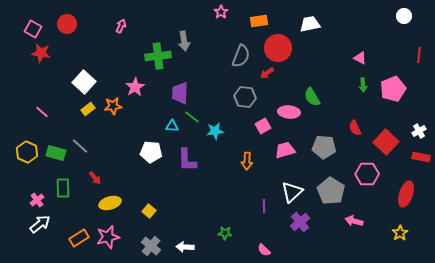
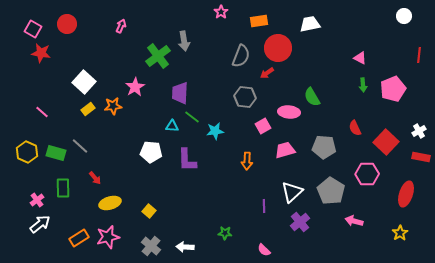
green cross at (158, 56): rotated 30 degrees counterclockwise
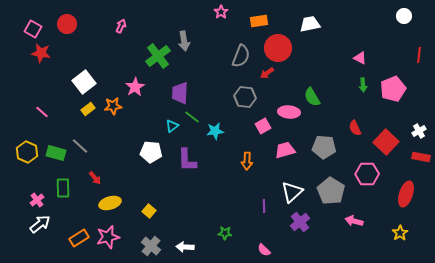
white square at (84, 82): rotated 10 degrees clockwise
cyan triangle at (172, 126): rotated 40 degrees counterclockwise
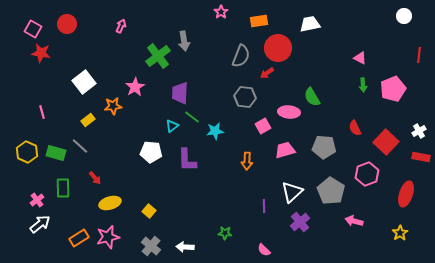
yellow rectangle at (88, 109): moved 11 px down
pink line at (42, 112): rotated 32 degrees clockwise
pink hexagon at (367, 174): rotated 20 degrees counterclockwise
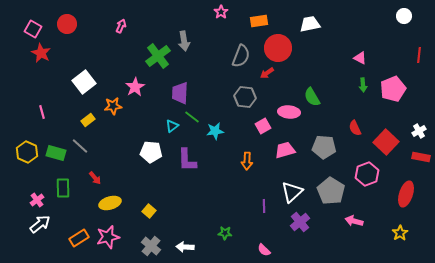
red star at (41, 53): rotated 18 degrees clockwise
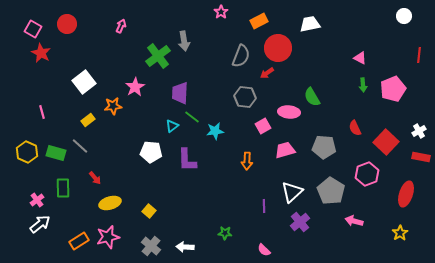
orange rectangle at (259, 21): rotated 18 degrees counterclockwise
orange rectangle at (79, 238): moved 3 px down
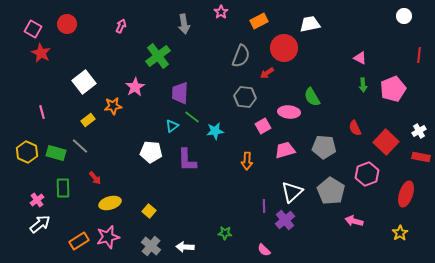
gray arrow at (184, 41): moved 17 px up
red circle at (278, 48): moved 6 px right
purple cross at (300, 222): moved 15 px left, 2 px up
